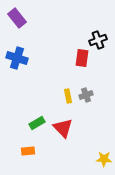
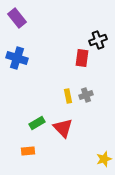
yellow star: rotated 21 degrees counterclockwise
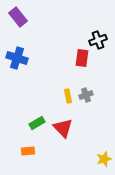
purple rectangle: moved 1 px right, 1 px up
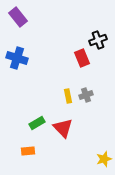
red rectangle: rotated 30 degrees counterclockwise
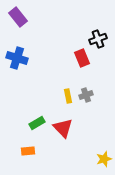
black cross: moved 1 px up
